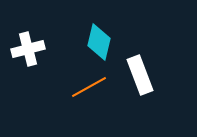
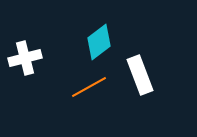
cyan diamond: rotated 39 degrees clockwise
white cross: moved 3 px left, 9 px down
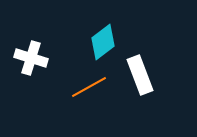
cyan diamond: moved 4 px right
white cross: moved 6 px right; rotated 32 degrees clockwise
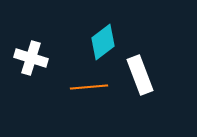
orange line: rotated 24 degrees clockwise
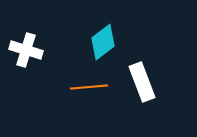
white cross: moved 5 px left, 8 px up
white rectangle: moved 2 px right, 7 px down
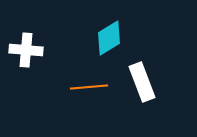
cyan diamond: moved 6 px right, 4 px up; rotated 6 degrees clockwise
white cross: rotated 12 degrees counterclockwise
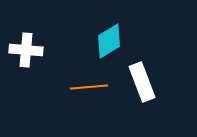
cyan diamond: moved 3 px down
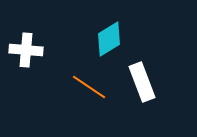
cyan diamond: moved 2 px up
orange line: rotated 39 degrees clockwise
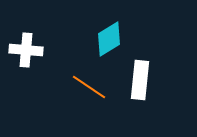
white rectangle: moved 2 px left, 2 px up; rotated 27 degrees clockwise
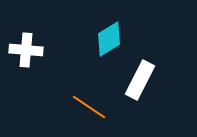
white rectangle: rotated 21 degrees clockwise
orange line: moved 20 px down
